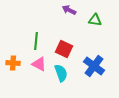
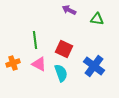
green triangle: moved 2 px right, 1 px up
green line: moved 1 px left, 1 px up; rotated 12 degrees counterclockwise
orange cross: rotated 24 degrees counterclockwise
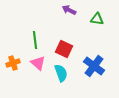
pink triangle: moved 1 px left, 1 px up; rotated 14 degrees clockwise
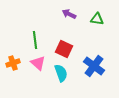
purple arrow: moved 4 px down
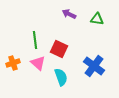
red square: moved 5 px left
cyan semicircle: moved 4 px down
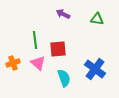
purple arrow: moved 6 px left
red square: moved 1 px left; rotated 30 degrees counterclockwise
blue cross: moved 1 px right, 3 px down
cyan semicircle: moved 3 px right, 1 px down
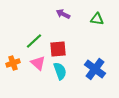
green line: moved 1 px left, 1 px down; rotated 54 degrees clockwise
cyan semicircle: moved 4 px left, 7 px up
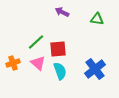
purple arrow: moved 1 px left, 2 px up
green line: moved 2 px right, 1 px down
blue cross: rotated 15 degrees clockwise
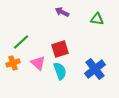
green line: moved 15 px left
red square: moved 2 px right; rotated 12 degrees counterclockwise
